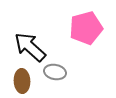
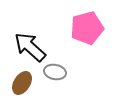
pink pentagon: moved 1 px right
brown ellipse: moved 2 px down; rotated 35 degrees clockwise
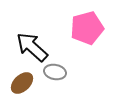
black arrow: moved 2 px right
brown ellipse: rotated 15 degrees clockwise
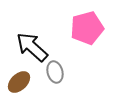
gray ellipse: rotated 65 degrees clockwise
brown ellipse: moved 3 px left, 1 px up
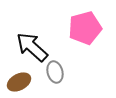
pink pentagon: moved 2 px left
brown ellipse: rotated 15 degrees clockwise
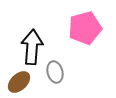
black arrow: rotated 52 degrees clockwise
brown ellipse: rotated 15 degrees counterclockwise
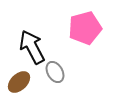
black arrow: rotated 32 degrees counterclockwise
gray ellipse: rotated 15 degrees counterclockwise
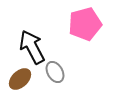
pink pentagon: moved 4 px up
brown ellipse: moved 1 px right, 3 px up
